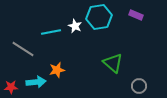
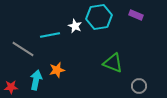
cyan line: moved 1 px left, 3 px down
green triangle: rotated 20 degrees counterclockwise
cyan arrow: moved 2 px up; rotated 72 degrees counterclockwise
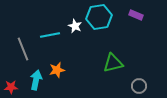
gray line: rotated 35 degrees clockwise
green triangle: rotated 35 degrees counterclockwise
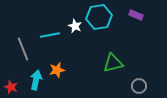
red star: rotated 24 degrees clockwise
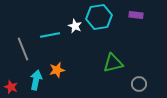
purple rectangle: rotated 16 degrees counterclockwise
gray circle: moved 2 px up
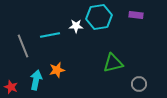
white star: moved 1 px right; rotated 24 degrees counterclockwise
gray line: moved 3 px up
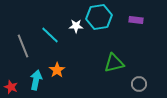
purple rectangle: moved 5 px down
cyan line: rotated 54 degrees clockwise
green triangle: moved 1 px right
orange star: rotated 21 degrees counterclockwise
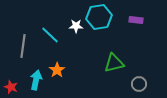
gray line: rotated 30 degrees clockwise
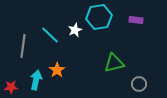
white star: moved 1 px left, 4 px down; rotated 24 degrees counterclockwise
red star: rotated 24 degrees counterclockwise
